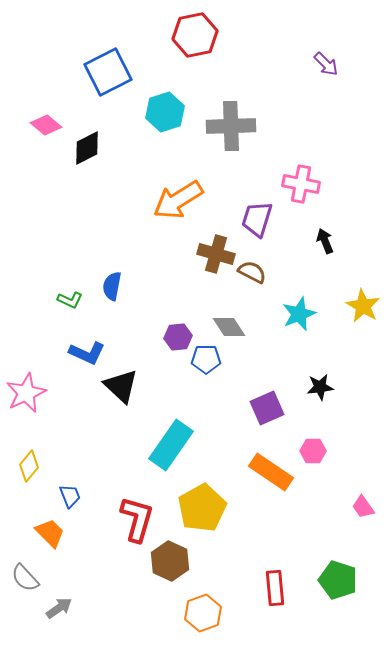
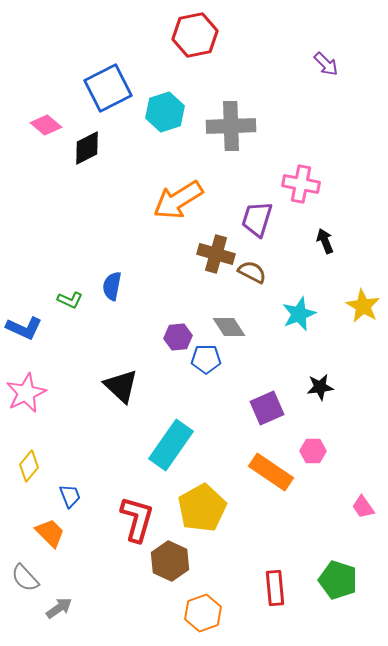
blue square: moved 16 px down
blue L-shape: moved 63 px left, 25 px up
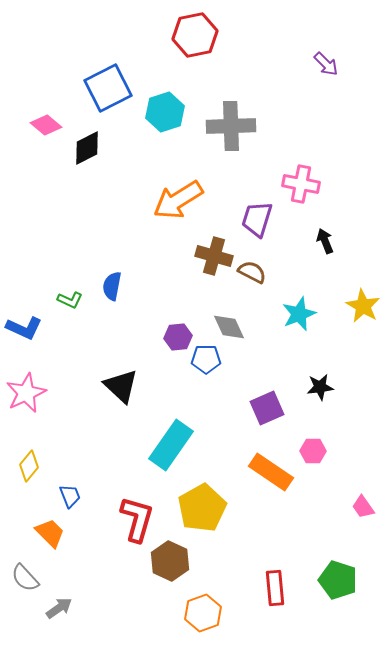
brown cross: moved 2 px left, 2 px down
gray diamond: rotated 8 degrees clockwise
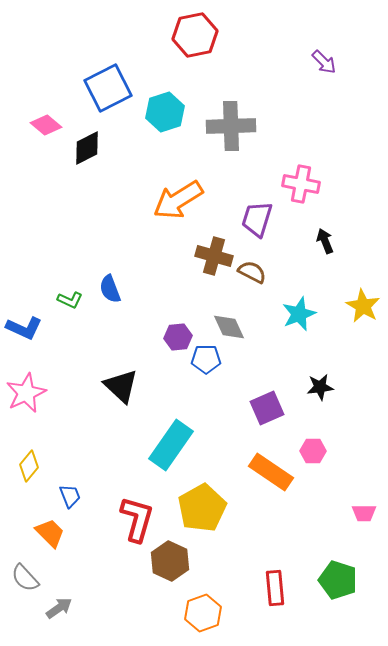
purple arrow: moved 2 px left, 2 px up
blue semicircle: moved 2 px left, 3 px down; rotated 32 degrees counterclockwise
pink trapezoid: moved 1 px right, 6 px down; rotated 55 degrees counterclockwise
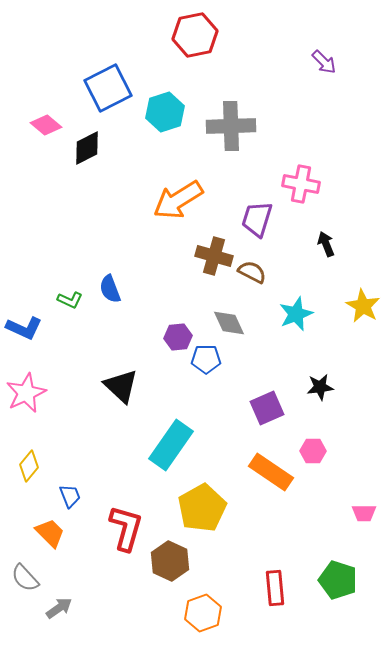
black arrow: moved 1 px right, 3 px down
cyan star: moved 3 px left
gray diamond: moved 4 px up
red L-shape: moved 11 px left, 9 px down
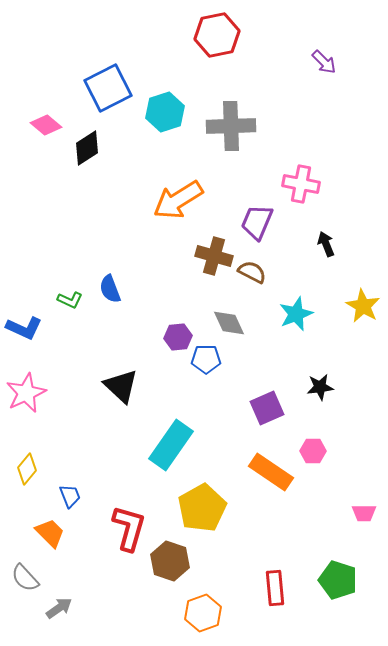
red hexagon: moved 22 px right
black diamond: rotated 6 degrees counterclockwise
purple trapezoid: moved 3 px down; rotated 6 degrees clockwise
yellow diamond: moved 2 px left, 3 px down
red L-shape: moved 3 px right
brown hexagon: rotated 6 degrees counterclockwise
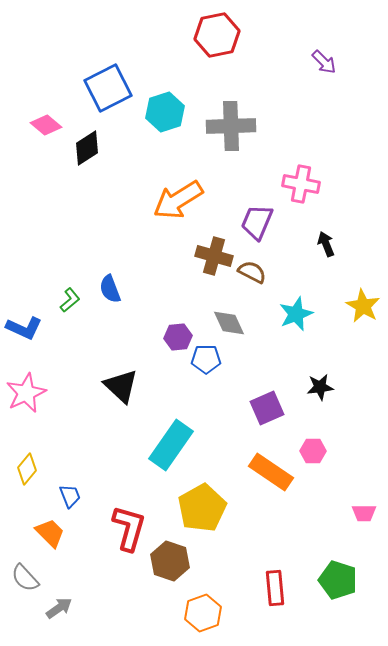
green L-shape: rotated 65 degrees counterclockwise
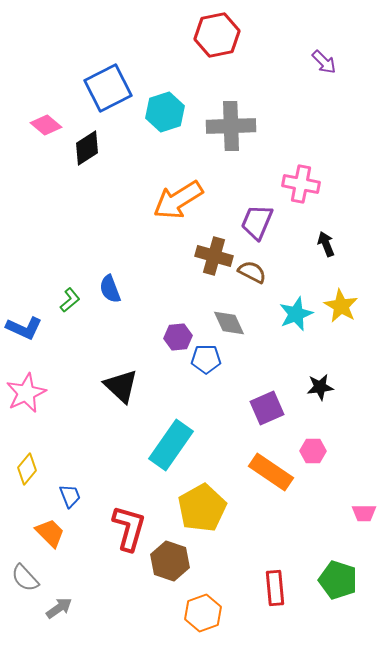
yellow star: moved 22 px left
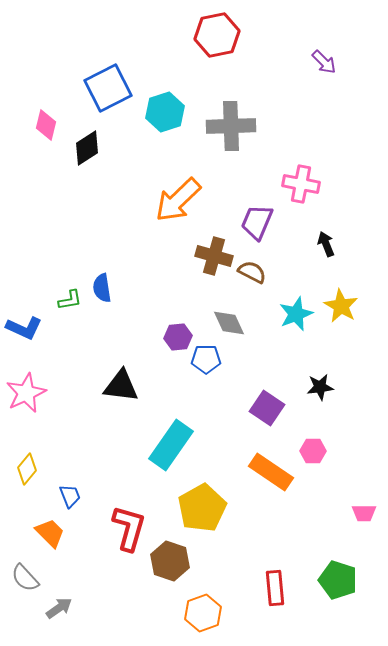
pink diamond: rotated 64 degrees clockwise
orange arrow: rotated 12 degrees counterclockwise
blue semicircle: moved 8 px left, 1 px up; rotated 12 degrees clockwise
green L-shape: rotated 30 degrees clockwise
black triangle: rotated 36 degrees counterclockwise
purple square: rotated 32 degrees counterclockwise
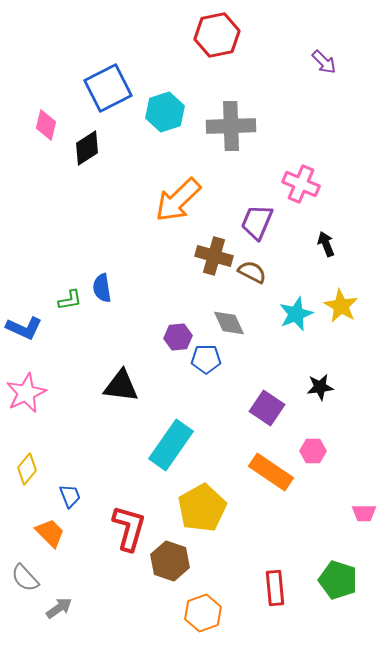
pink cross: rotated 12 degrees clockwise
